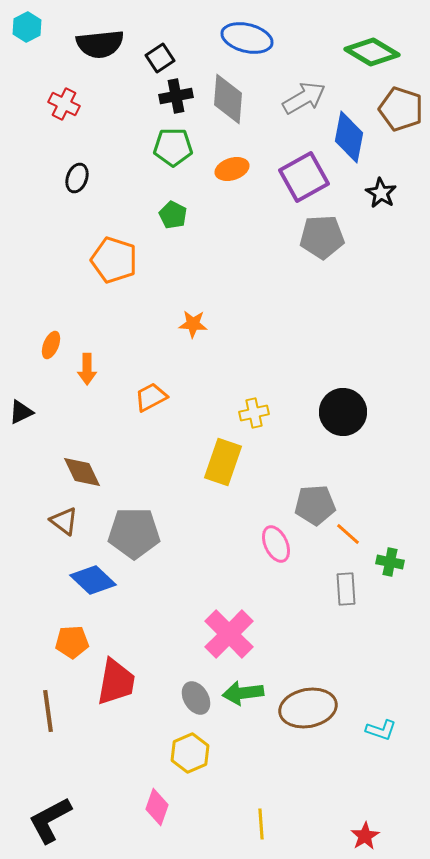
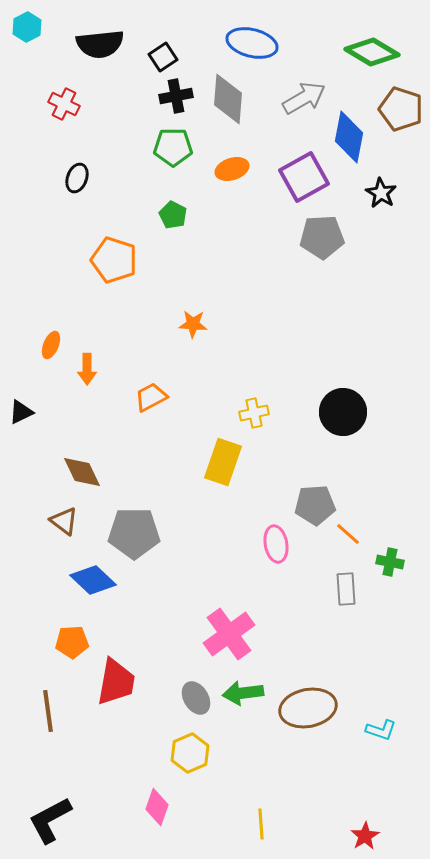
blue ellipse at (247, 38): moved 5 px right, 5 px down
black square at (160, 58): moved 3 px right, 1 px up
pink ellipse at (276, 544): rotated 15 degrees clockwise
pink cross at (229, 634): rotated 9 degrees clockwise
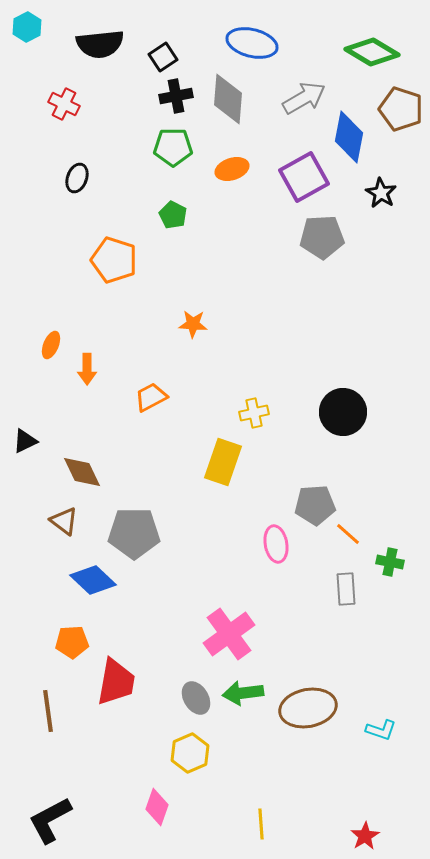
black triangle at (21, 412): moved 4 px right, 29 px down
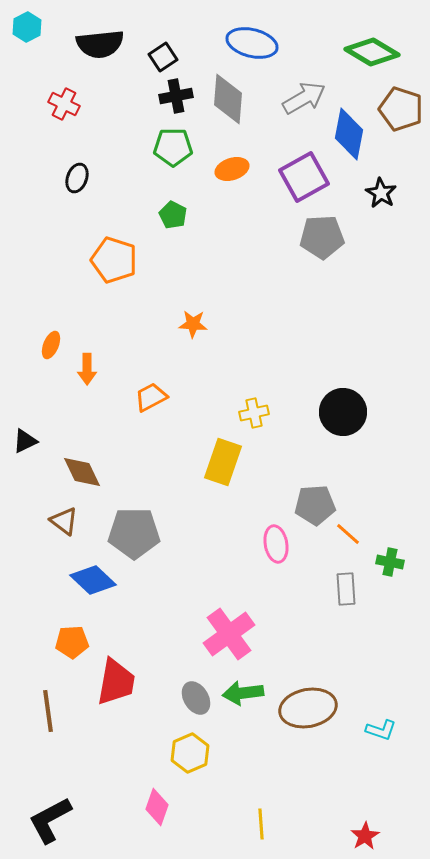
blue diamond at (349, 137): moved 3 px up
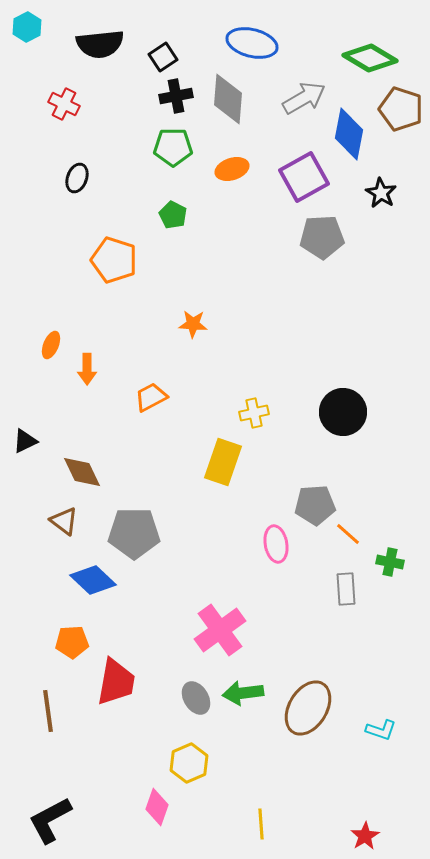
green diamond at (372, 52): moved 2 px left, 6 px down
pink cross at (229, 634): moved 9 px left, 4 px up
brown ellipse at (308, 708): rotated 48 degrees counterclockwise
yellow hexagon at (190, 753): moved 1 px left, 10 px down
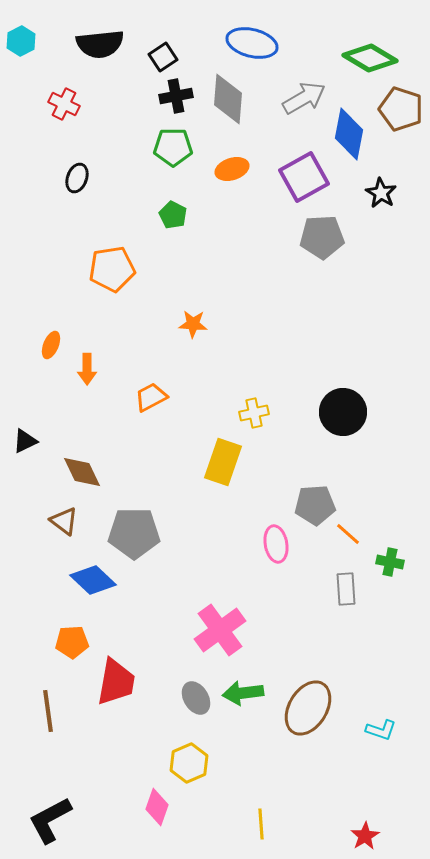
cyan hexagon at (27, 27): moved 6 px left, 14 px down
orange pentagon at (114, 260): moved 2 px left, 9 px down; rotated 27 degrees counterclockwise
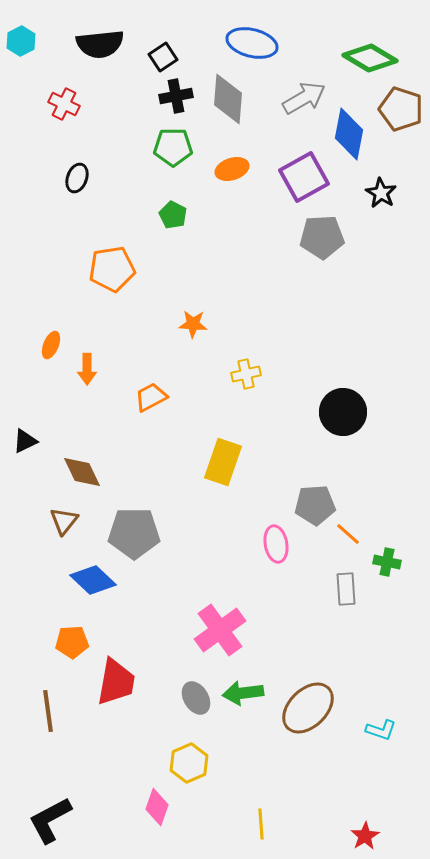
yellow cross at (254, 413): moved 8 px left, 39 px up
brown triangle at (64, 521): rotated 32 degrees clockwise
green cross at (390, 562): moved 3 px left
brown ellipse at (308, 708): rotated 14 degrees clockwise
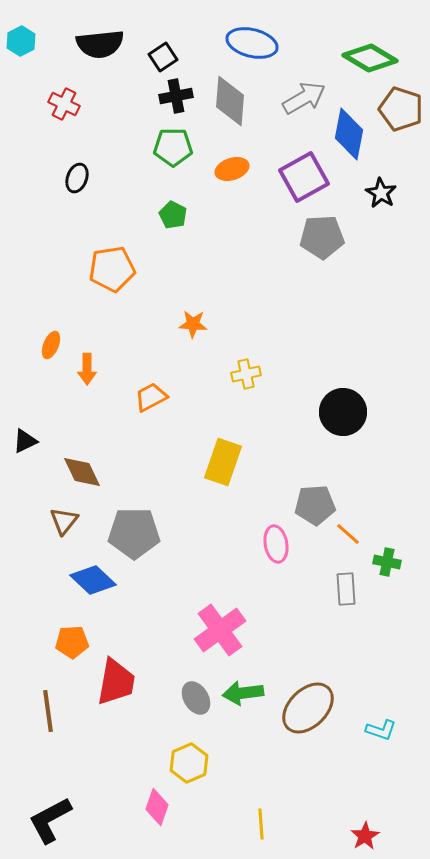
gray diamond at (228, 99): moved 2 px right, 2 px down
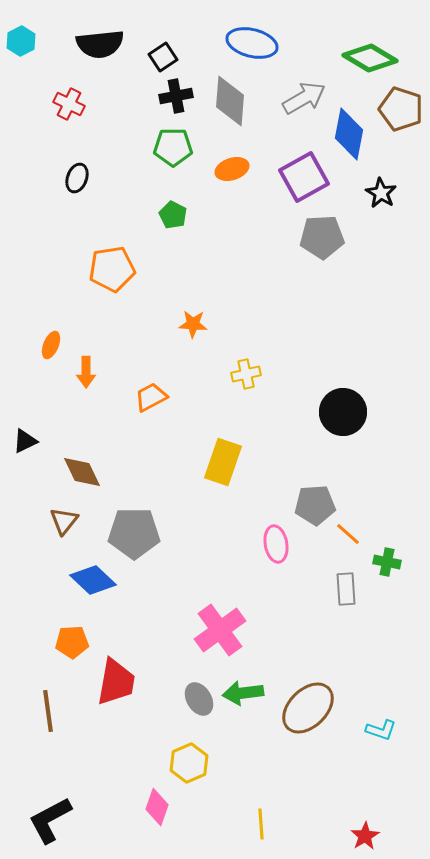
red cross at (64, 104): moved 5 px right
orange arrow at (87, 369): moved 1 px left, 3 px down
gray ellipse at (196, 698): moved 3 px right, 1 px down
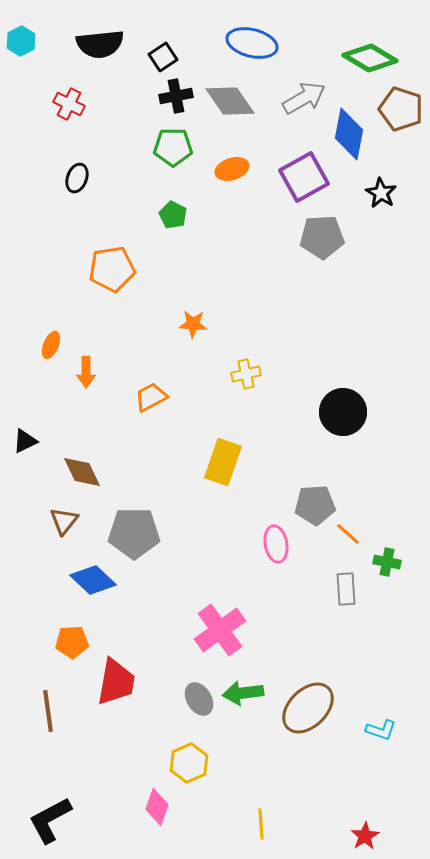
gray diamond at (230, 101): rotated 39 degrees counterclockwise
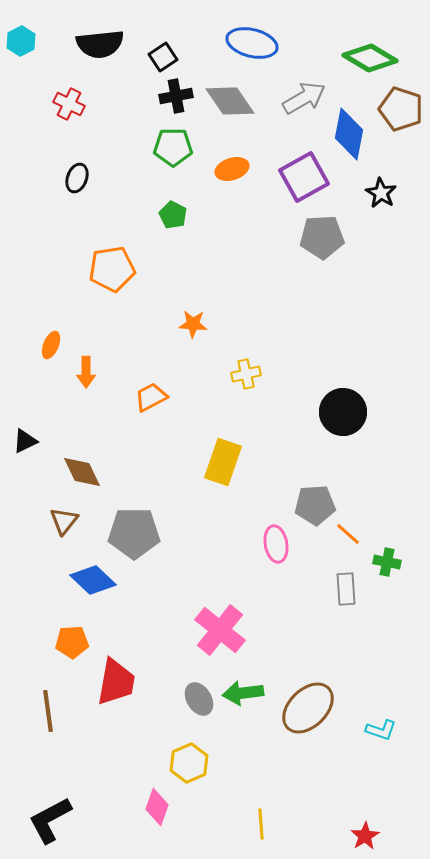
pink cross at (220, 630): rotated 15 degrees counterclockwise
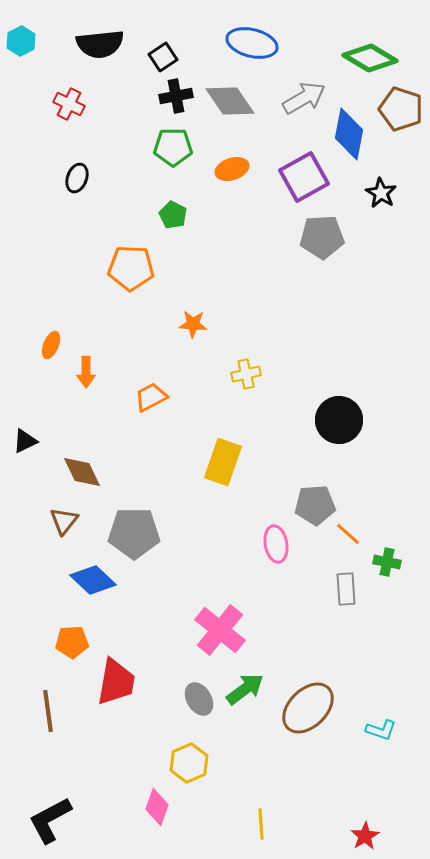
orange pentagon at (112, 269): moved 19 px right, 1 px up; rotated 12 degrees clockwise
black circle at (343, 412): moved 4 px left, 8 px down
green arrow at (243, 693): moved 2 px right, 4 px up; rotated 150 degrees clockwise
